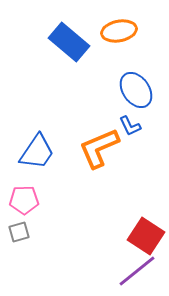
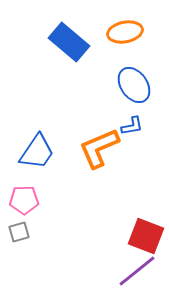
orange ellipse: moved 6 px right, 1 px down
blue ellipse: moved 2 px left, 5 px up
blue L-shape: moved 2 px right; rotated 75 degrees counterclockwise
red square: rotated 12 degrees counterclockwise
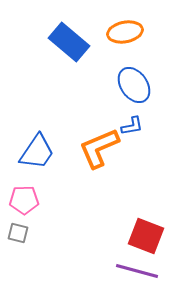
gray square: moved 1 px left, 1 px down; rotated 30 degrees clockwise
purple line: rotated 54 degrees clockwise
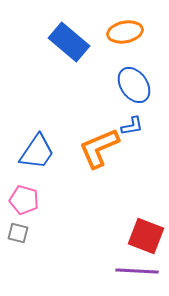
pink pentagon: rotated 16 degrees clockwise
purple line: rotated 12 degrees counterclockwise
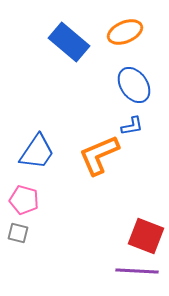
orange ellipse: rotated 12 degrees counterclockwise
orange L-shape: moved 7 px down
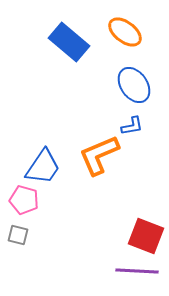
orange ellipse: rotated 60 degrees clockwise
blue trapezoid: moved 6 px right, 15 px down
gray square: moved 2 px down
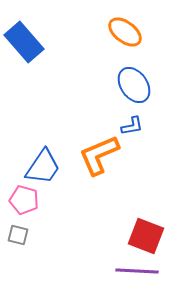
blue rectangle: moved 45 px left; rotated 9 degrees clockwise
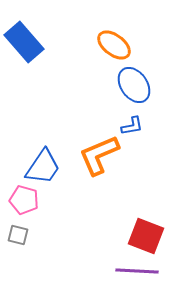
orange ellipse: moved 11 px left, 13 px down
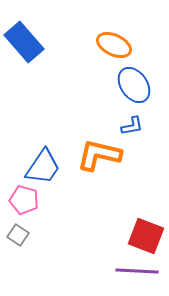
orange ellipse: rotated 12 degrees counterclockwise
orange L-shape: rotated 36 degrees clockwise
gray square: rotated 20 degrees clockwise
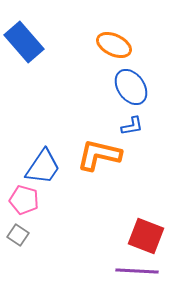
blue ellipse: moved 3 px left, 2 px down
